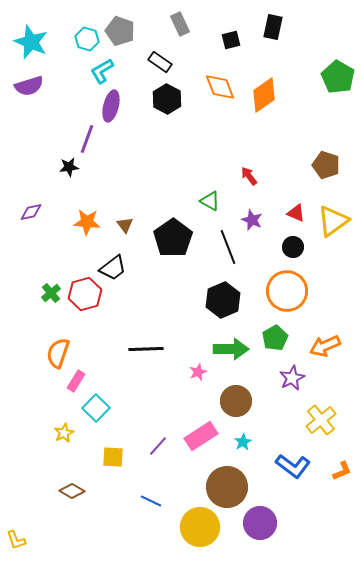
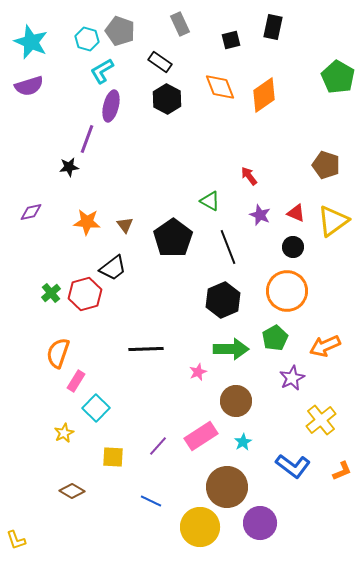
purple star at (252, 220): moved 8 px right, 5 px up
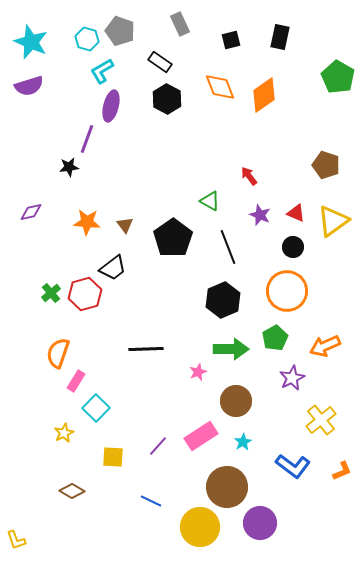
black rectangle at (273, 27): moved 7 px right, 10 px down
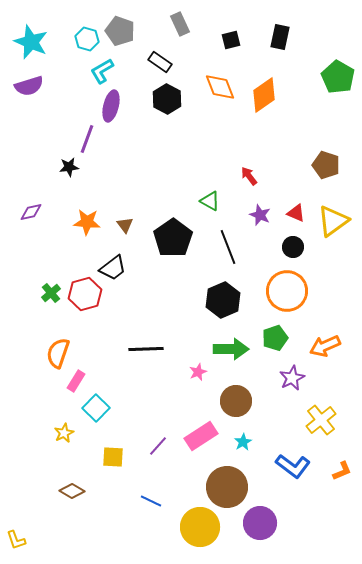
green pentagon at (275, 338): rotated 10 degrees clockwise
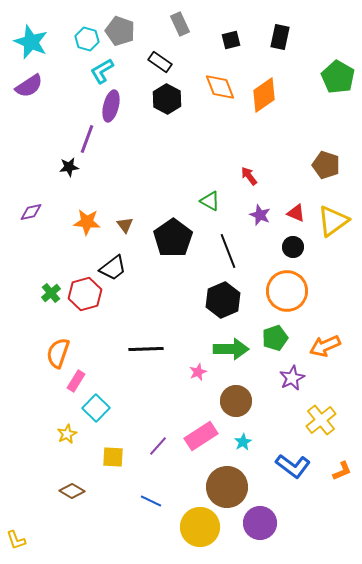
purple semicircle at (29, 86): rotated 16 degrees counterclockwise
black line at (228, 247): moved 4 px down
yellow star at (64, 433): moved 3 px right, 1 px down
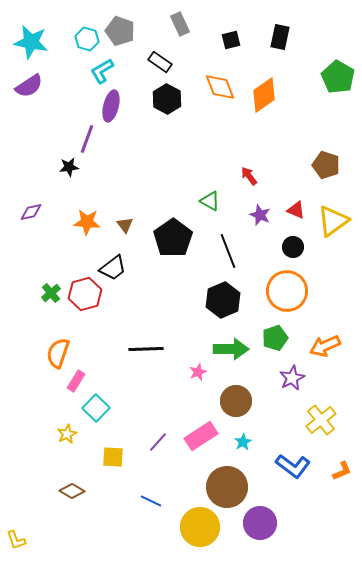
cyan star at (31, 42): rotated 12 degrees counterclockwise
red triangle at (296, 213): moved 3 px up
purple line at (158, 446): moved 4 px up
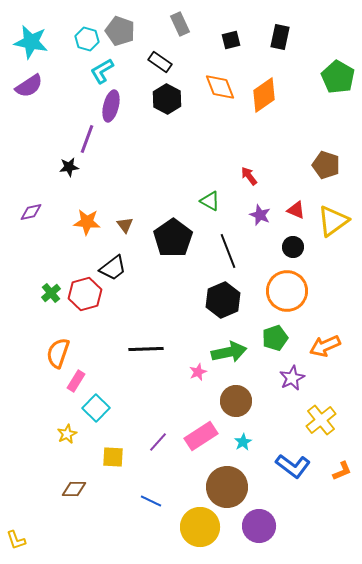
green arrow at (231, 349): moved 2 px left, 3 px down; rotated 12 degrees counterclockwise
brown diamond at (72, 491): moved 2 px right, 2 px up; rotated 30 degrees counterclockwise
purple circle at (260, 523): moved 1 px left, 3 px down
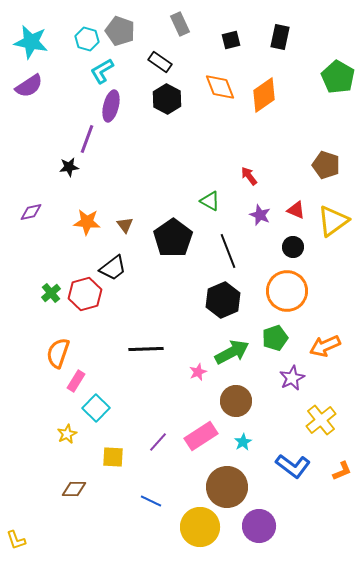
green arrow at (229, 352): moved 3 px right; rotated 16 degrees counterclockwise
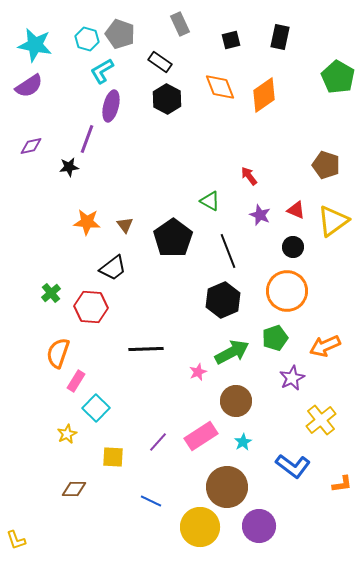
gray pentagon at (120, 31): moved 3 px down
cyan star at (31, 42): moved 4 px right, 3 px down
purple diamond at (31, 212): moved 66 px up
red hexagon at (85, 294): moved 6 px right, 13 px down; rotated 20 degrees clockwise
orange L-shape at (342, 471): moved 13 px down; rotated 15 degrees clockwise
